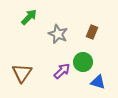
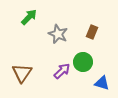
blue triangle: moved 4 px right, 1 px down
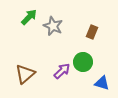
gray star: moved 5 px left, 8 px up
brown triangle: moved 3 px right, 1 px down; rotated 15 degrees clockwise
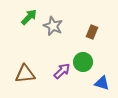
brown triangle: rotated 35 degrees clockwise
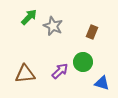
purple arrow: moved 2 px left
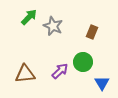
blue triangle: rotated 42 degrees clockwise
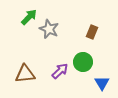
gray star: moved 4 px left, 3 px down
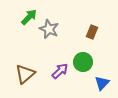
brown triangle: rotated 35 degrees counterclockwise
blue triangle: rotated 14 degrees clockwise
